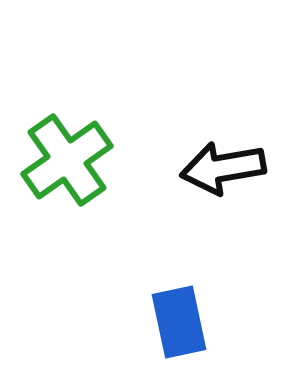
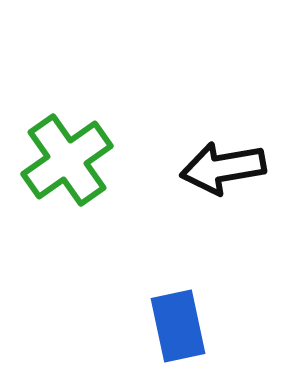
blue rectangle: moved 1 px left, 4 px down
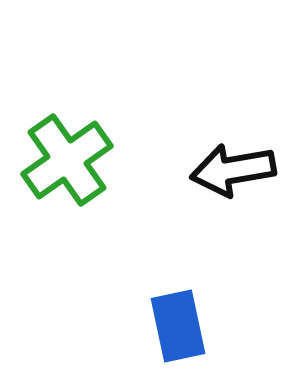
black arrow: moved 10 px right, 2 px down
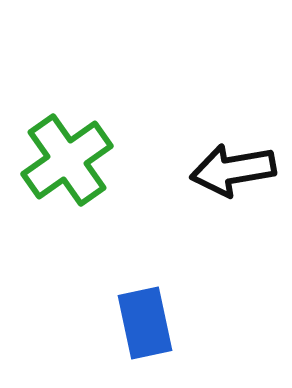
blue rectangle: moved 33 px left, 3 px up
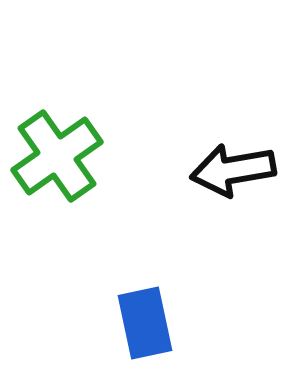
green cross: moved 10 px left, 4 px up
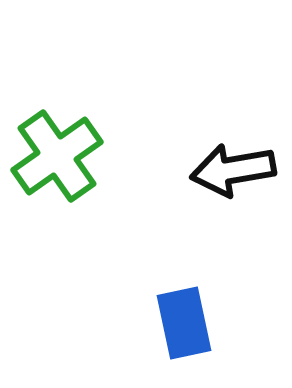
blue rectangle: moved 39 px right
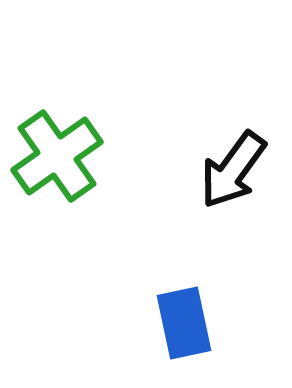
black arrow: rotated 44 degrees counterclockwise
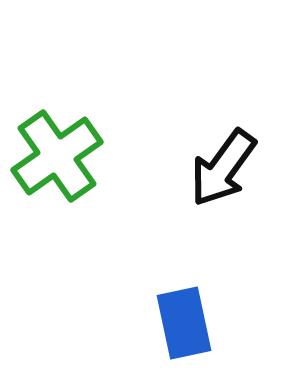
black arrow: moved 10 px left, 2 px up
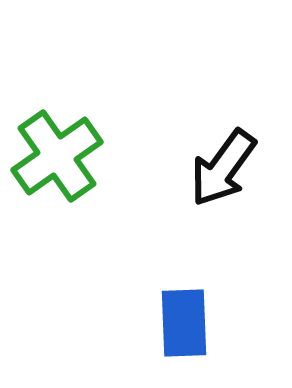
blue rectangle: rotated 10 degrees clockwise
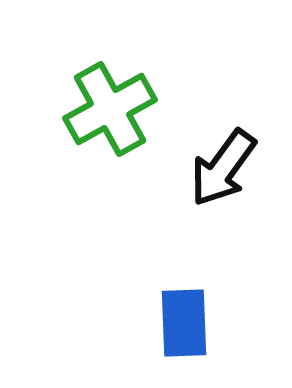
green cross: moved 53 px right, 47 px up; rotated 6 degrees clockwise
